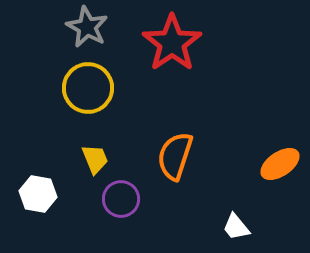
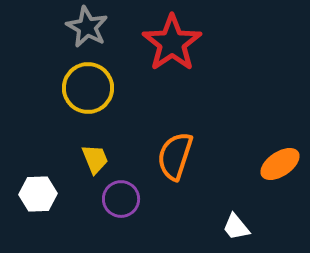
white hexagon: rotated 12 degrees counterclockwise
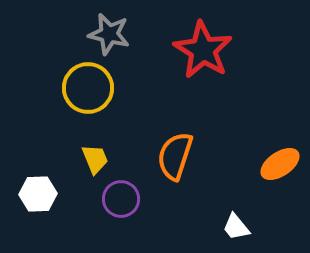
gray star: moved 22 px right, 7 px down; rotated 15 degrees counterclockwise
red star: moved 31 px right, 7 px down; rotated 6 degrees counterclockwise
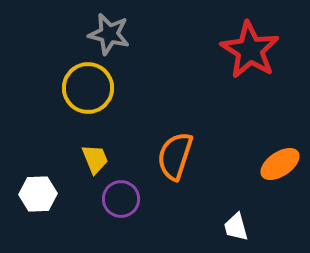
red star: moved 47 px right
white trapezoid: rotated 24 degrees clockwise
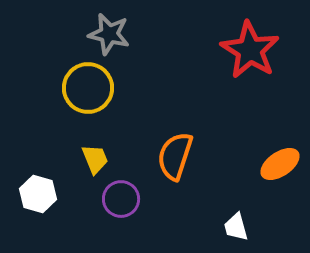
white hexagon: rotated 18 degrees clockwise
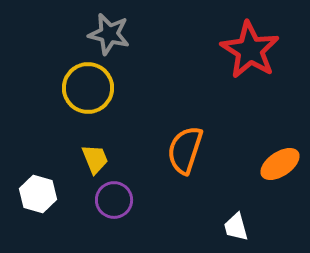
orange semicircle: moved 10 px right, 6 px up
purple circle: moved 7 px left, 1 px down
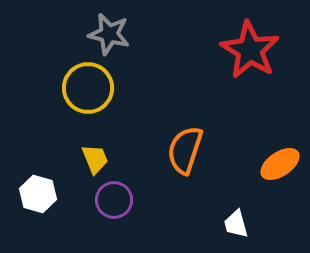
white trapezoid: moved 3 px up
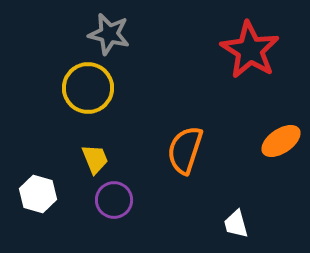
orange ellipse: moved 1 px right, 23 px up
